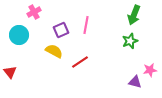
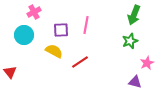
purple square: rotated 21 degrees clockwise
cyan circle: moved 5 px right
pink star: moved 3 px left, 7 px up; rotated 16 degrees counterclockwise
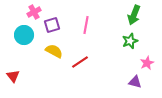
purple square: moved 9 px left, 5 px up; rotated 14 degrees counterclockwise
red triangle: moved 3 px right, 4 px down
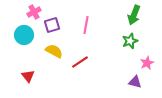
red triangle: moved 15 px right
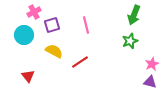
pink line: rotated 24 degrees counterclockwise
pink star: moved 5 px right, 1 px down
purple triangle: moved 15 px right
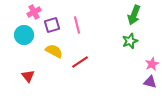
pink line: moved 9 px left
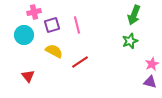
pink cross: rotated 16 degrees clockwise
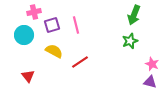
pink line: moved 1 px left
pink star: rotated 24 degrees counterclockwise
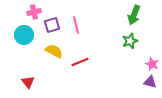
red line: rotated 12 degrees clockwise
red triangle: moved 6 px down
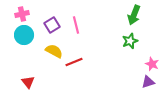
pink cross: moved 12 px left, 2 px down
purple square: rotated 14 degrees counterclockwise
red line: moved 6 px left
purple triangle: moved 2 px left; rotated 32 degrees counterclockwise
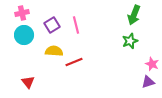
pink cross: moved 1 px up
yellow semicircle: rotated 24 degrees counterclockwise
